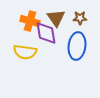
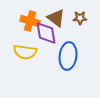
brown triangle: rotated 18 degrees counterclockwise
blue ellipse: moved 9 px left, 10 px down
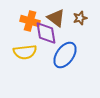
brown star: rotated 16 degrees counterclockwise
yellow semicircle: rotated 15 degrees counterclockwise
blue ellipse: moved 3 px left, 1 px up; rotated 28 degrees clockwise
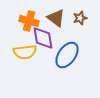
orange cross: moved 1 px left
purple diamond: moved 3 px left, 5 px down
blue ellipse: moved 2 px right
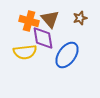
brown triangle: moved 6 px left, 1 px down; rotated 12 degrees clockwise
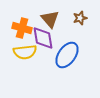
orange cross: moved 7 px left, 7 px down
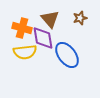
blue ellipse: rotated 72 degrees counterclockwise
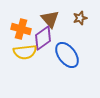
orange cross: moved 1 px left, 1 px down
purple diamond: rotated 65 degrees clockwise
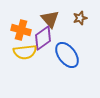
orange cross: moved 1 px down
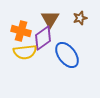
brown triangle: rotated 12 degrees clockwise
orange cross: moved 1 px down
